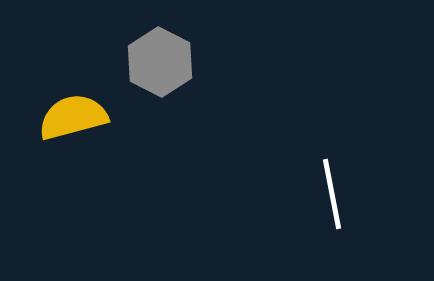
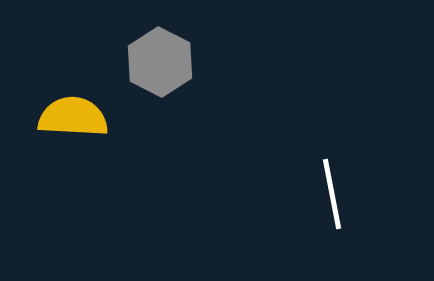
yellow semicircle: rotated 18 degrees clockwise
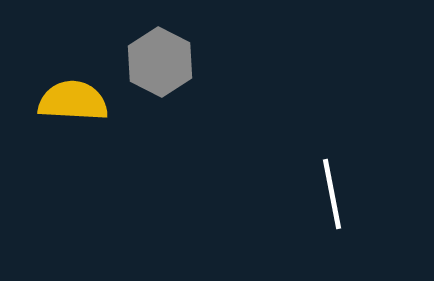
yellow semicircle: moved 16 px up
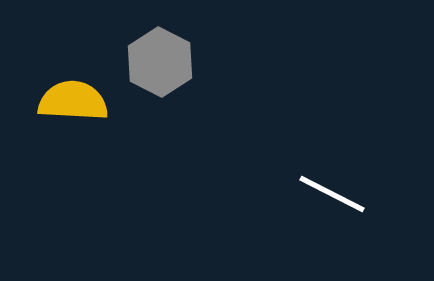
white line: rotated 52 degrees counterclockwise
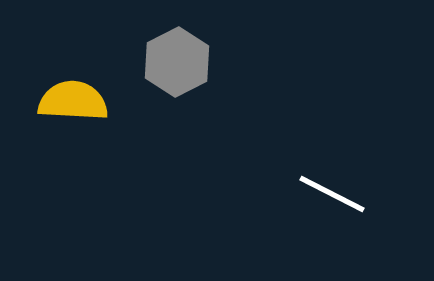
gray hexagon: moved 17 px right; rotated 6 degrees clockwise
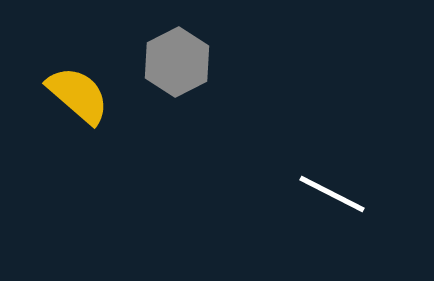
yellow semicircle: moved 5 px right, 6 px up; rotated 38 degrees clockwise
